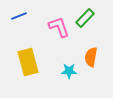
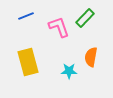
blue line: moved 7 px right
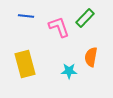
blue line: rotated 28 degrees clockwise
yellow rectangle: moved 3 px left, 2 px down
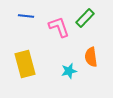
orange semicircle: rotated 18 degrees counterclockwise
cyan star: rotated 14 degrees counterclockwise
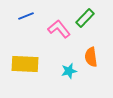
blue line: rotated 28 degrees counterclockwise
pink L-shape: moved 2 px down; rotated 20 degrees counterclockwise
yellow rectangle: rotated 72 degrees counterclockwise
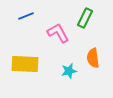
green rectangle: rotated 18 degrees counterclockwise
pink L-shape: moved 1 px left, 4 px down; rotated 10 degrees clockwise
orange semicircle: moved 2 px right, 1 px down
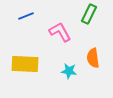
green rectangle: moved 4 px right, 4 px up
pink L-shape: moved 2 px right, 1 px up
cyan star: rotated 21 degrees clockwise
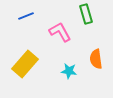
green rectangle: moved 3 px left; rotated 42 degrees counterclockwise
orange semicircle: moved 3 px right, 1 px down
yellow rectangle: rotated 52 degrees counterclockwise
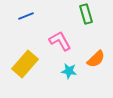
pink L-shape: moved 9 px down
orange semicircle: rotated 126 degrees counterclockwise
